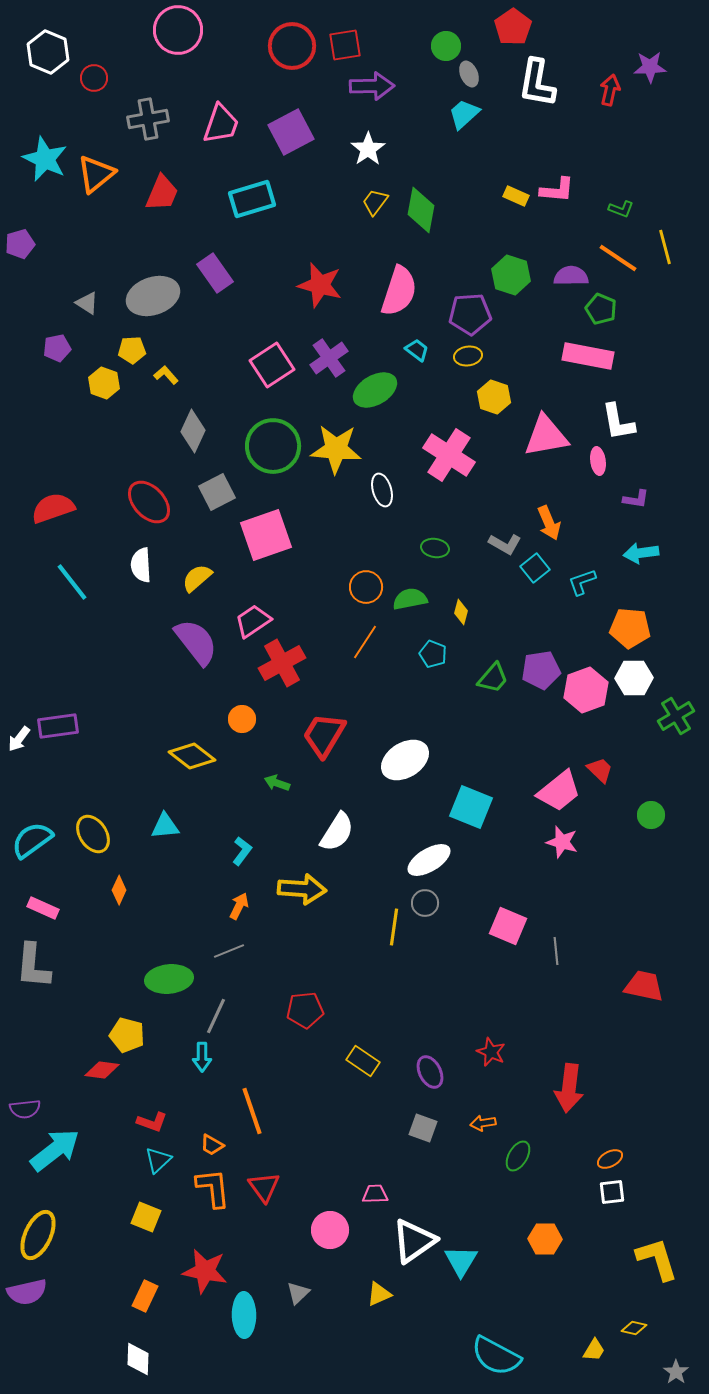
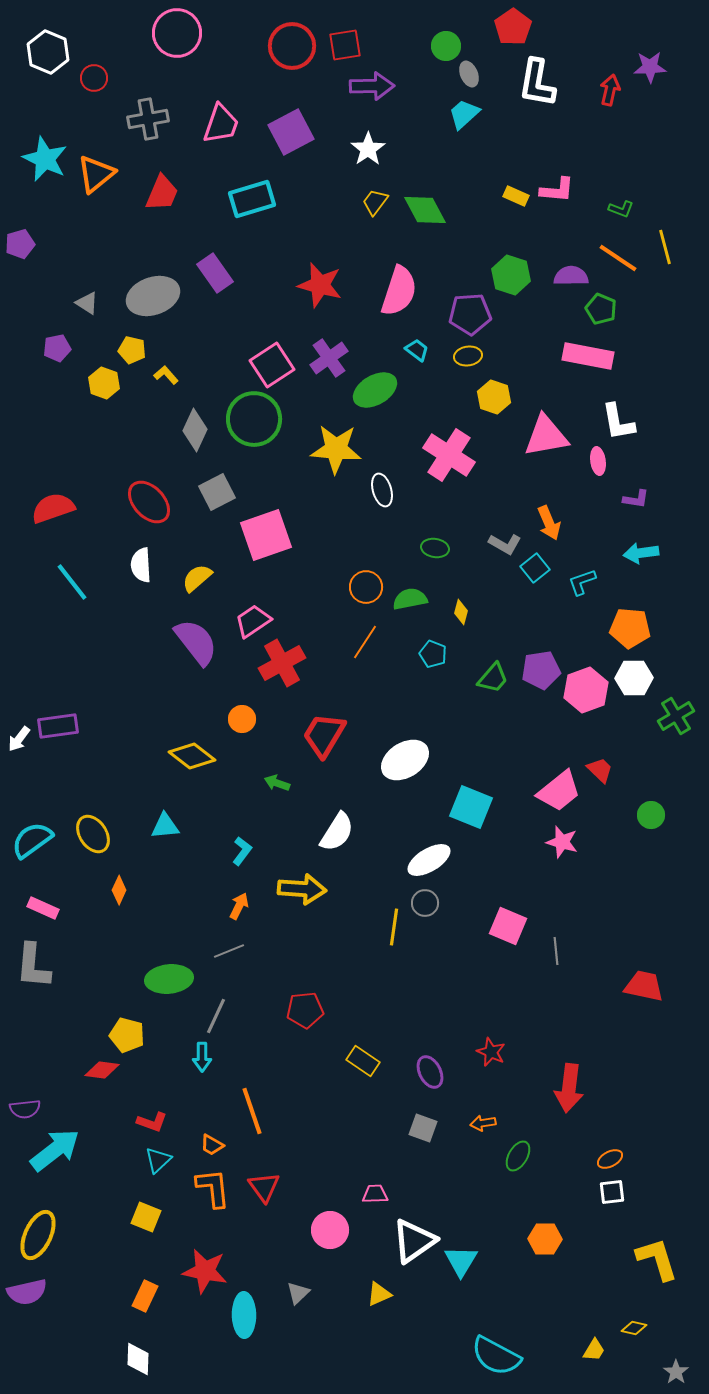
pink circle at (178, 30): moved 1 px left, 3 px down
green diamond at (421, 210): moved 4 px right; rotated 39 degrees counterclockwise
yellow pentagon at (132, 350): rotated 16 degrees clockwise
gray diamond at (193, 431): moved 2 px right, 1 px up
green circle at (273, 446): moved 19 px left, 27 px up
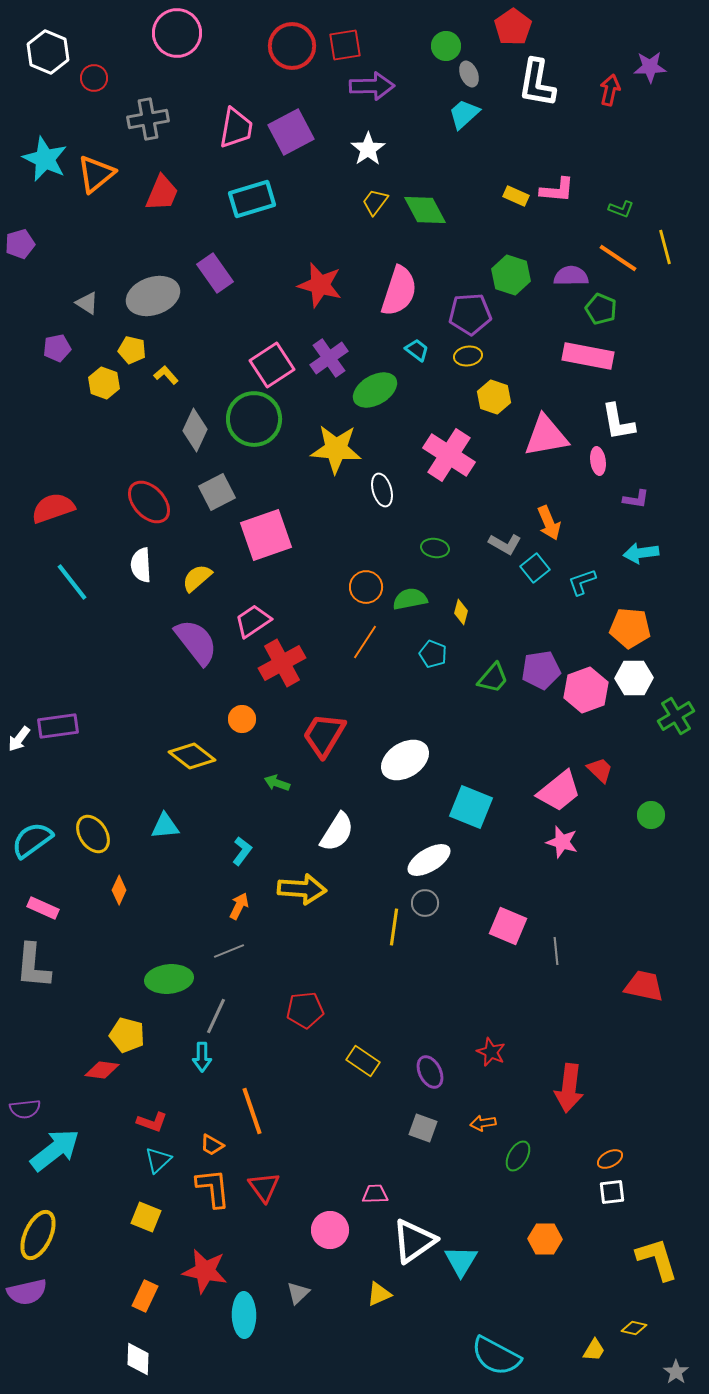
pink trapezoid at (221, 124): moved 15 px right, 4 px down; rotated 9 degrees counterclockwise
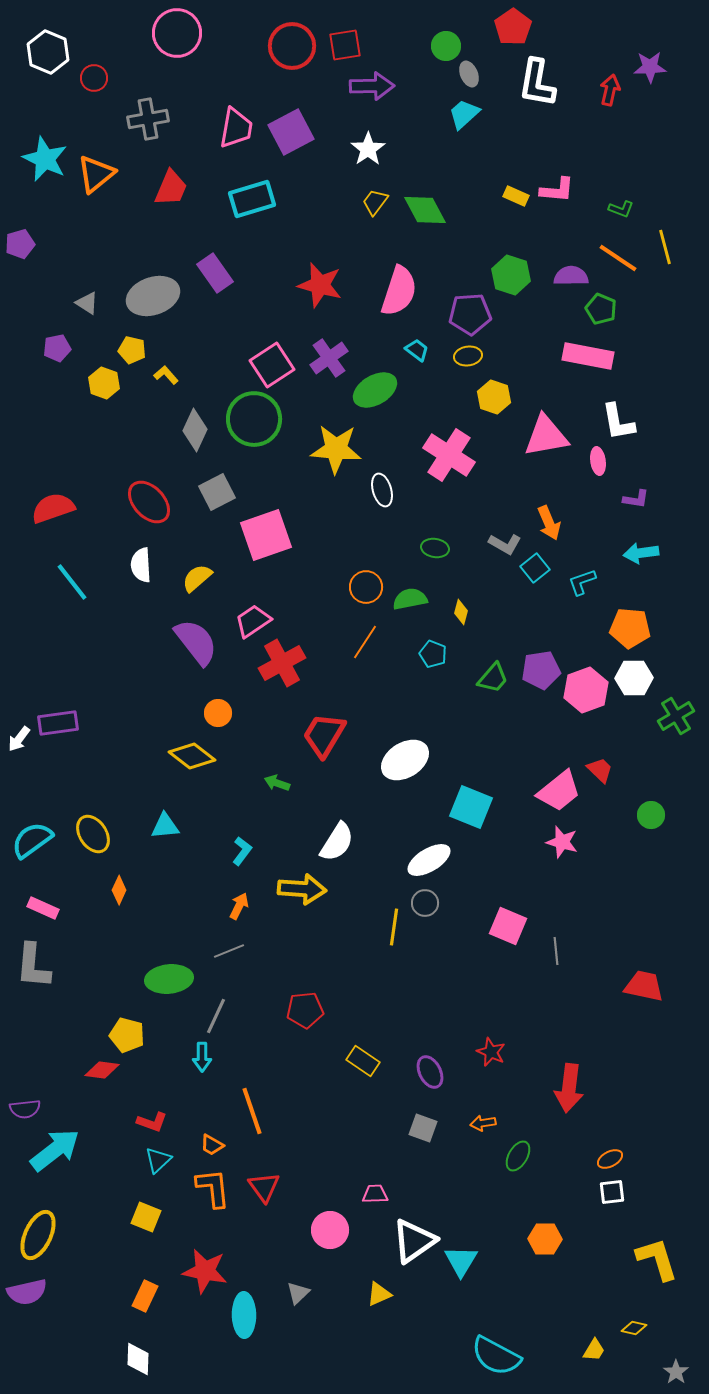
red trapezoid at (162, 193): moved 9 px right, 5 px up
orange circle at (242, 719): moved 24 px left, 6 px up
purple rectangle at (58, 726): moved 3 px up
white semicircle at (337, 832): moved 10 px down
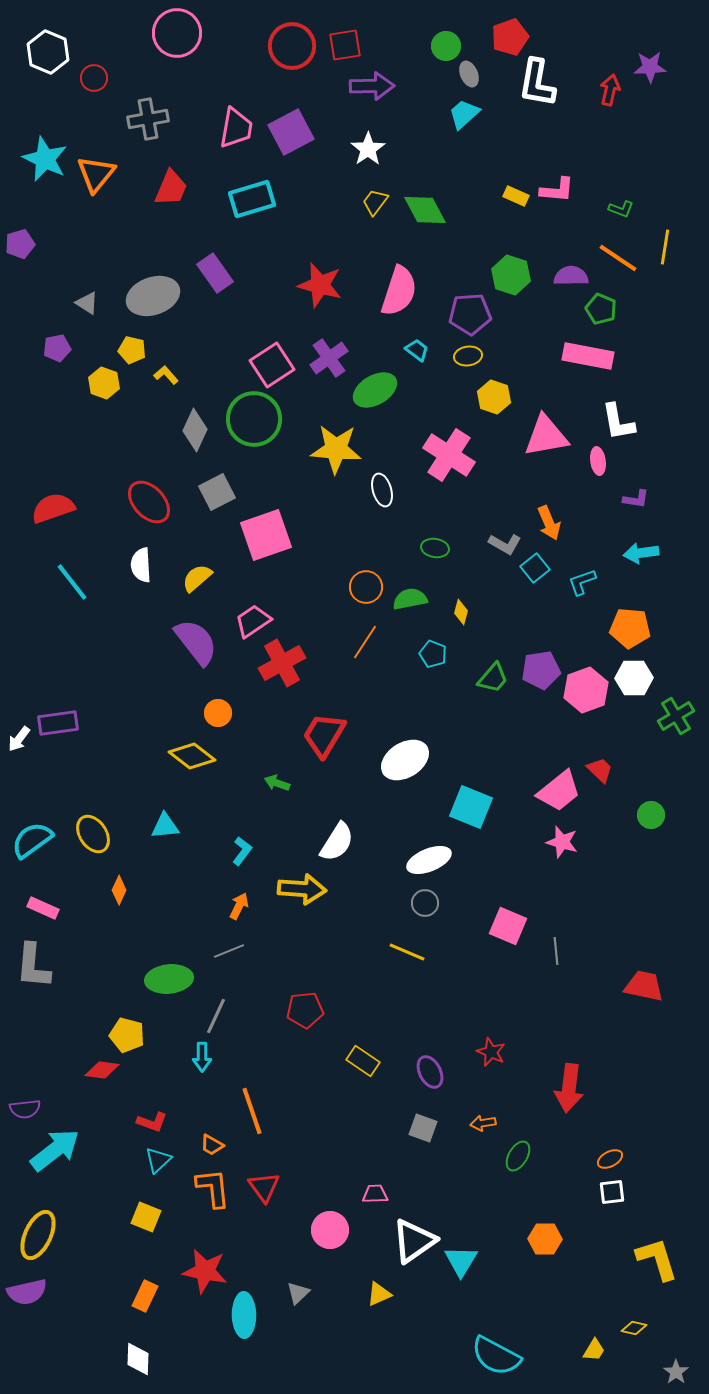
red pentagon at (513, 27): moved 3 px left, 10 px down; rotated 15 degrees clockwise
orange triangle at (96, 174): rotated 12 degrees counterclockwise
yellow line at (665, 247): rotated 24 degrees clockwise
white ellipse at (429, 860): rotated 9 degrees clockwise
yellow line at (394, 927): moved 13 px right, 25 px down; rotated 75 degrees counterclockwise
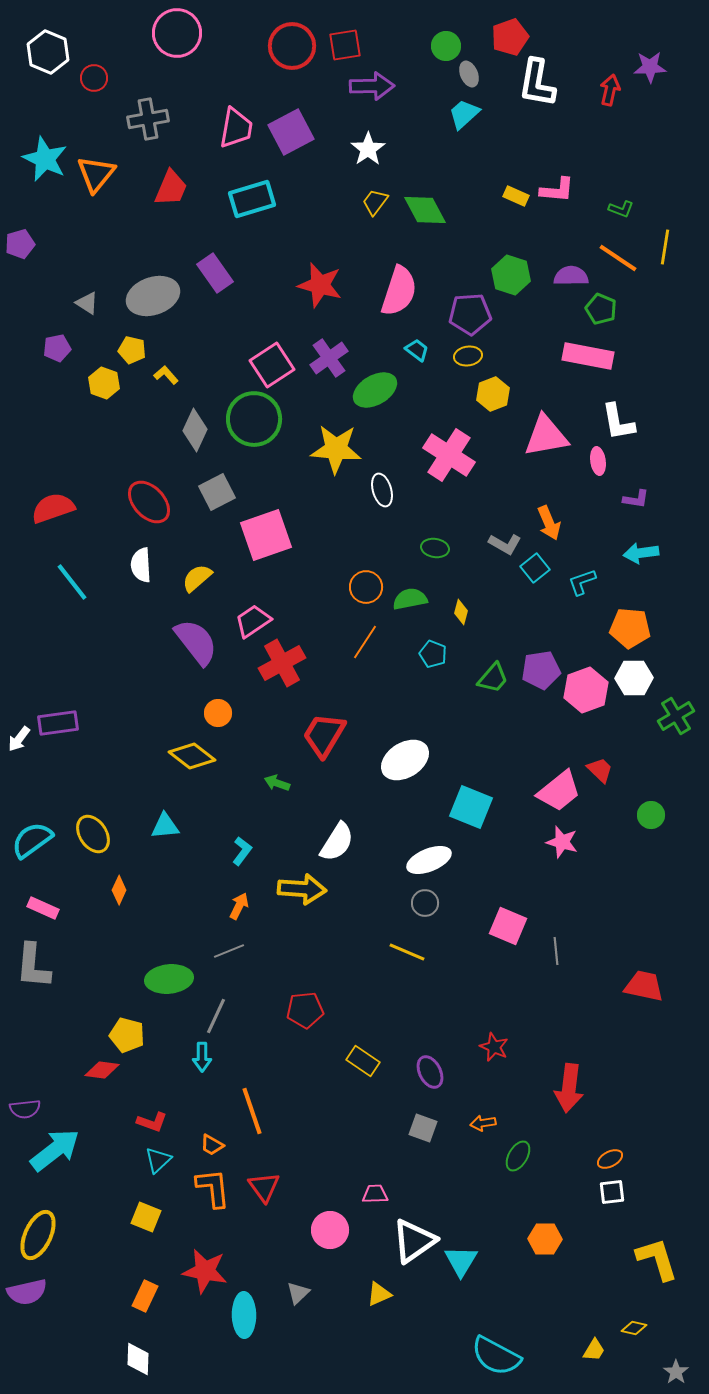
yellow hexagon at (494, 397): moved 1 px left, 3 px up; rotated 20 degrees clockwise
red star at (491, 1052): moved 3 px right, 5 px up
